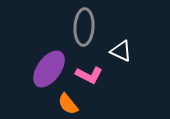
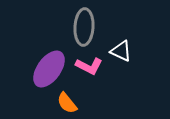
pink L-shape: moved 9 px up
orange semicircle: moved 1 px left, 1 px up
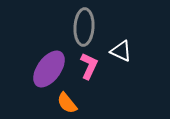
pink L-shape: rotated 92 degrees counterclockwise
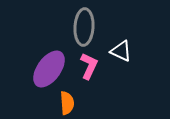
orange semicircle: rotated 145 degrees counterclockwise
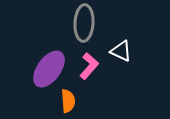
gray ellipse: moved 4 px up
pink L-shape: rotated 16 degrees clockwise
orange semicircle: moved 1 px right, 2 px up
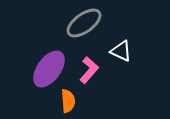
gray ellipse: rotated 51 degrees clockwise
pink L-shape: moved 4 px down
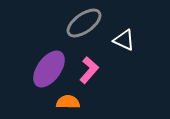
white triangle: moved 3 px right, 11 px up
orange semicircle: moved 1 px down; rotated 85 degrees counterclockwise
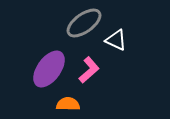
white triangle: moved 8 px left
pink L-shape: rotated 8 degrees clockwise
orange semicircle: moved 2 px down
